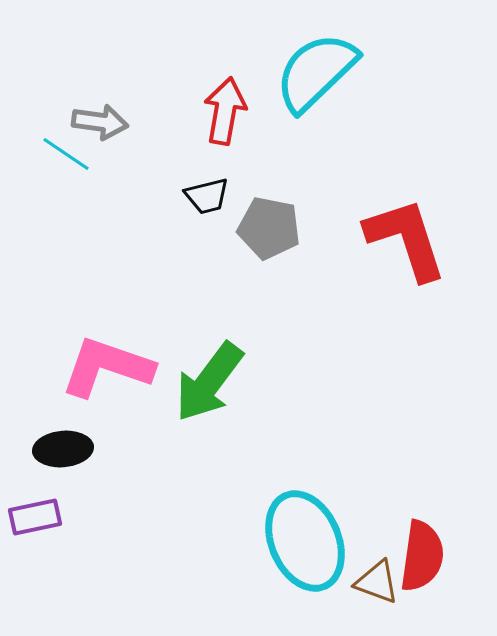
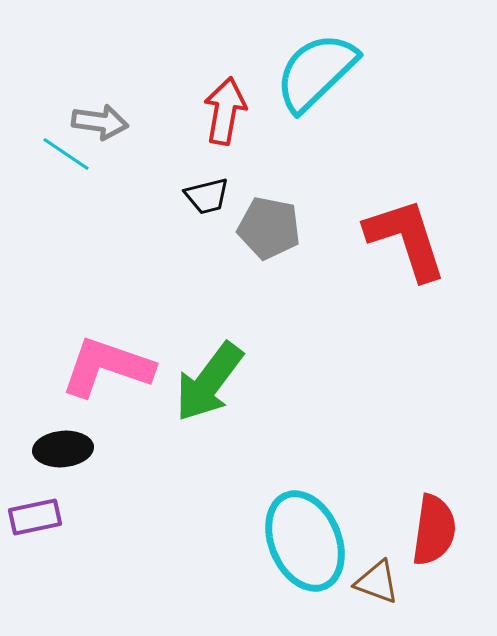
red semicircle: moved 12 px right, 26 px up
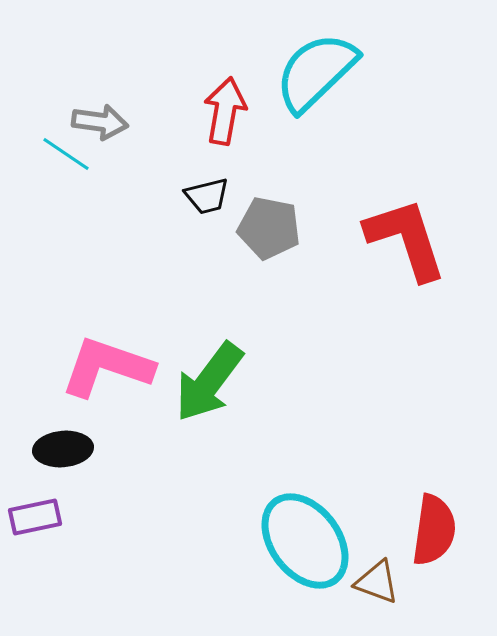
cyan ellipse: rotated 14 degrees counterclockwise
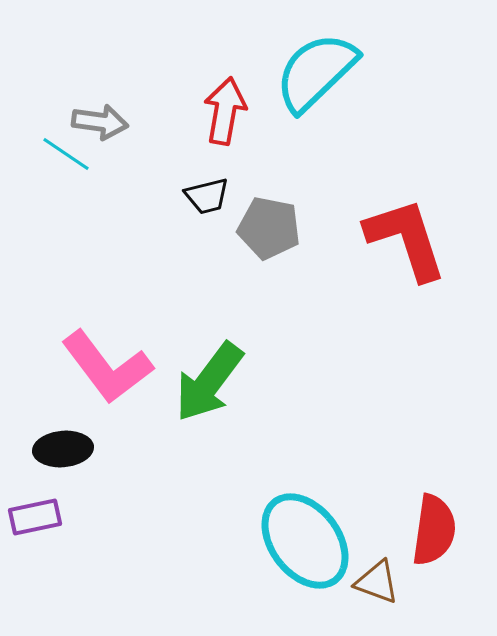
pink L-shape: rotated 146 degrees counterclockwise
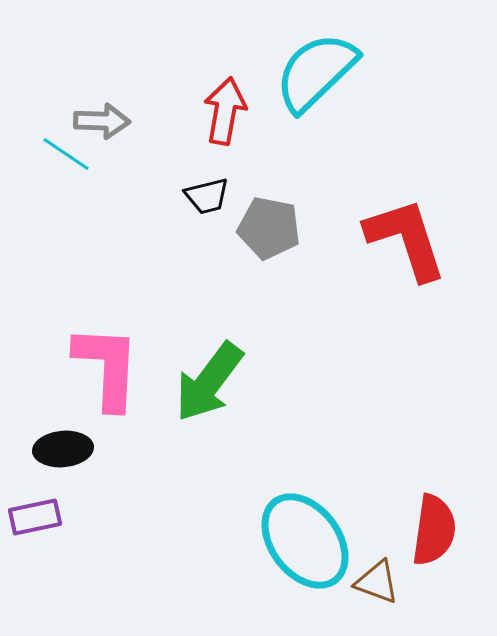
gray arrow: moved 2 px right, 1 px up; rotated 6 degrees counterclockwise
pink L-shape: rotated 140 degrees counterclockwise
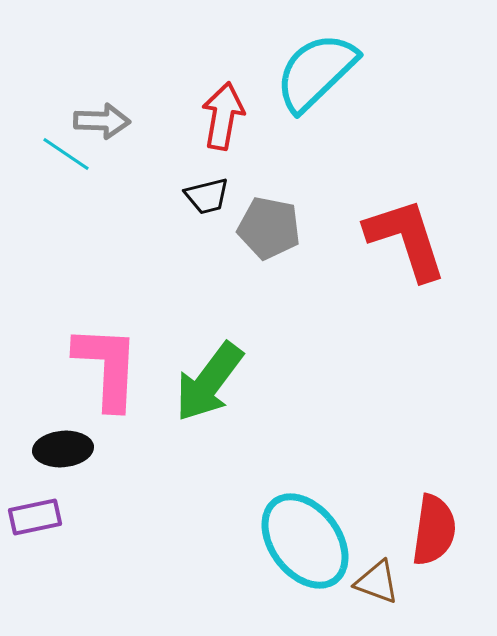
red arrow: moved 2 px left, 5 px down
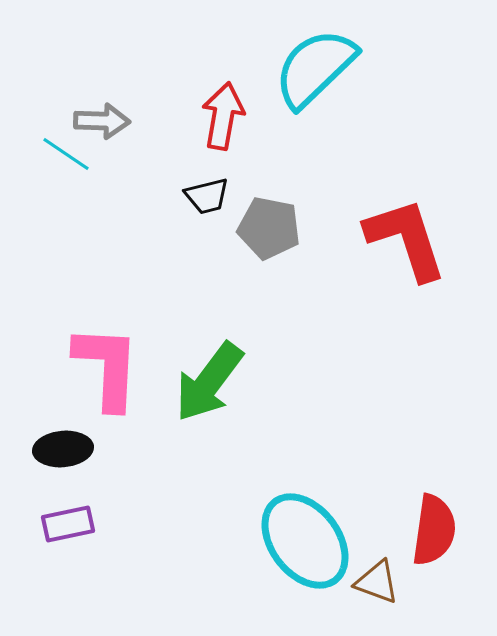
cyan semicircle: moved 1 px left, 4 px up
purple rectangle: moved 33 px right, 7 px down
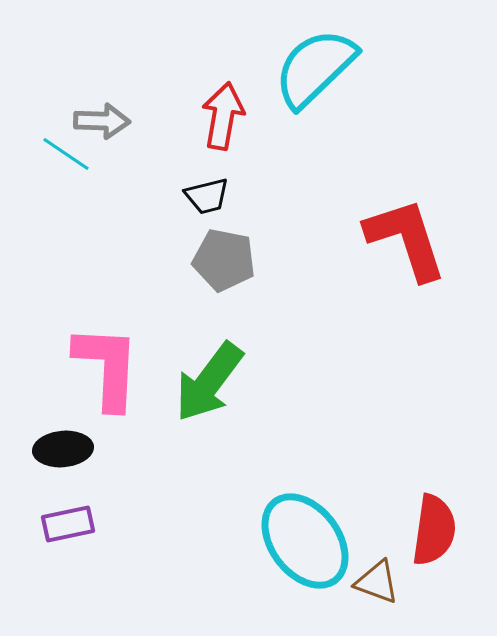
gray pentagon: moved 45 px left, 32 px down
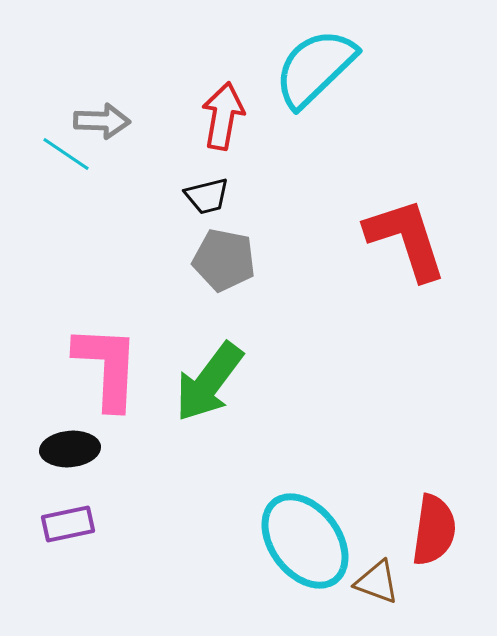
black ellipse: moved 7 px right
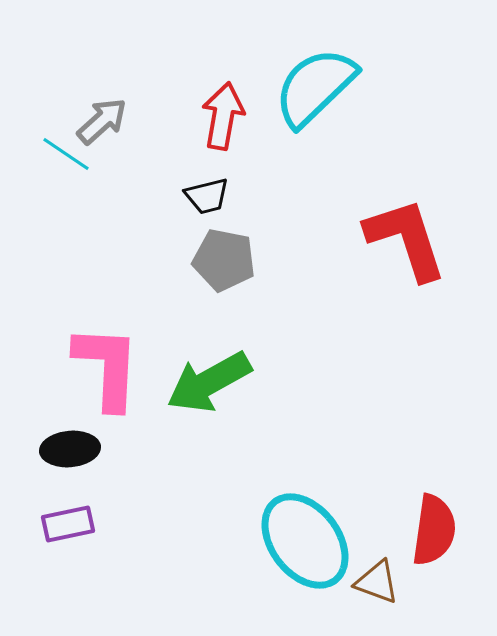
cyan semicircle: moved 19 px down
gray arrow: rotated 44 degrees counterclockwise
green arrow: rotated 24 degrees clockwise
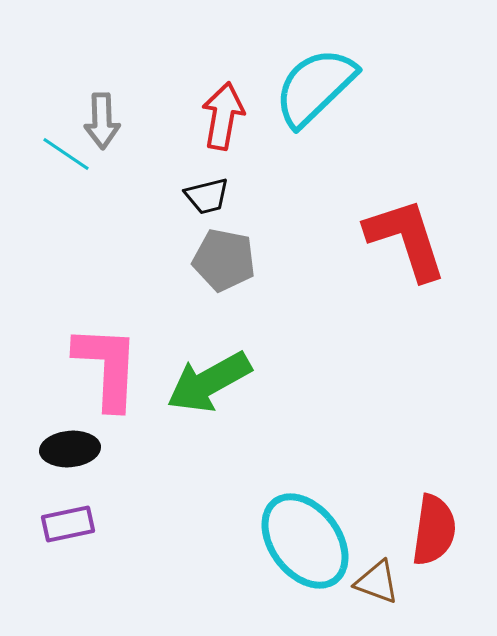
gray arrow: rotated 130 degrees clockwise
